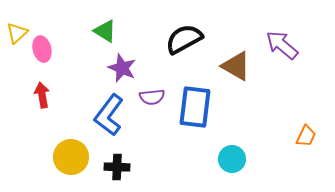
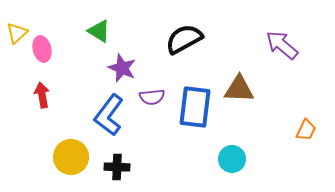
green triangle: moved 6 px left
brown triangle: moved 3 px right, 23 px down; rotated 28 degrees counterclockwise
orange trapezoid: moved 6 px up
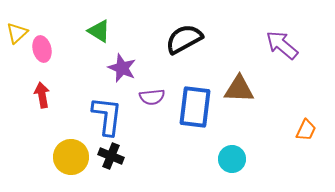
blue L-shape: moved 2 px left, 1 px down; rotated 150 degrees clockwise
black cross: moved 6 px left, 11 px up; rotated 20 degrees clockwise
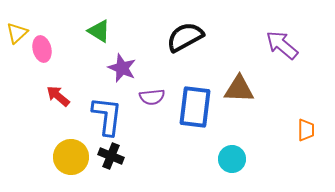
black semicircle: moved 1 px right, 2 px up
red arrow: moved 16 px right, 1 px down; rotated 40 degrees counterclockwise
orange trapezoid: rotated 25 degrees counterclockwise
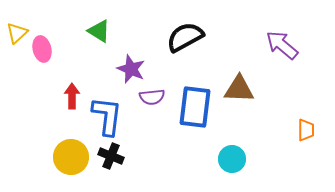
purple star: moved 9 px right, 1 px down
red arrow: moved 14 px right; rotated 50 degrees clockwise
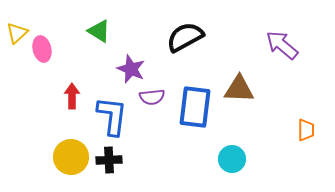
blue L-shape: moved 5 px right
black cross: moved 2 px left, 4 px down; rotated 25 degrees counterclockwise
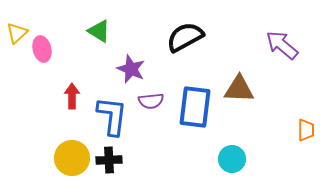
purple semicircle: moved 1 px left, 4 px down
yellow circle: moved 1 px right, 1 px down
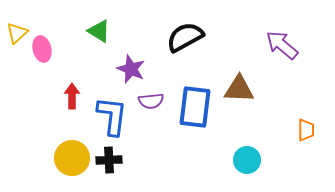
cyan circle: moved 15 px right, 1 px down
